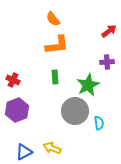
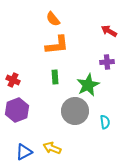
red arrow: rotated 112 degrees counterclockwise
cyan semicircle: moved 6 px right, 1 px up
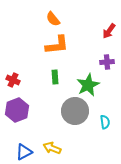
red arrow: rotated 84 degrees counterclockwise
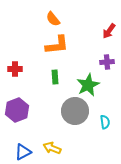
red cross: moved 2 px right, 11 px up; rotated 24 degrees counterclockwise
blue triangle: moved 1 px left
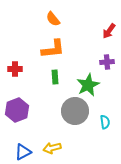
orange L-shape: moved 4 px left, 4 px down
yellow arrow: rotated 36 degrees counterclockwise
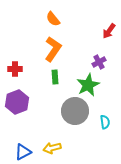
orange L-shape: rotated 50 degrees counterclockwise
purple cross: moved 8 px left; rotated 24 degrees counterclockwise
purple hexagon: moved 8 px up
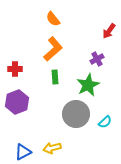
orange L-shape: rotated 15 degrees clockwise
purple cross: moved 2 px left, 3 px up
gray circle: moved 1 px right, 3 px down
cyan semicircle: rotated 56 degrees clockwise
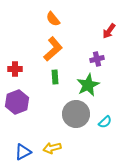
purple cross: rotated 16 degrees clockwise
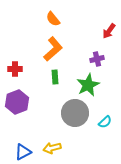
gray circle: moved 1 px left, 1 px up
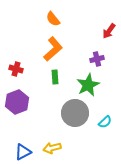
red cross: moved 1 px right; rotated 16 degrees clockwise
